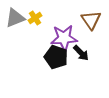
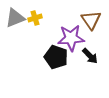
yellow cross: rotated 16 degrees clockwise
purple star: moved 7 px right
black arrow: moved 9 px right, 3 px down
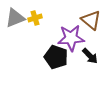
brown triangle: rotated 15 degrees counterclockwise
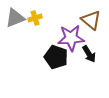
black arrow: moved 1 px left, 2 px up; rotated 12 degrees clockwise
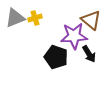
purple star: moved 3 px right, 2 px up
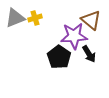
black pentagon: moved 3 px right; rotated 15 degrees clockwise
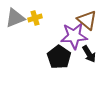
brown triangle: moved 4 px left
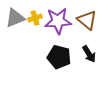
purple star: moved 16 px left, 15 px up
black pentagon: rotated 20 degrees counterclockwise
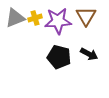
brown triangle: moved 1 px left, 4 px up; rotated 20 degrees clockwise
black arrow: rotated 30 degrees counterclockwise
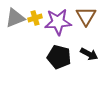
purple star: moved 1 px down
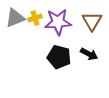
brown triangle: moved 6 px right, 5 px down
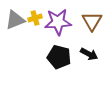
gray triangle: moved 2 px down
